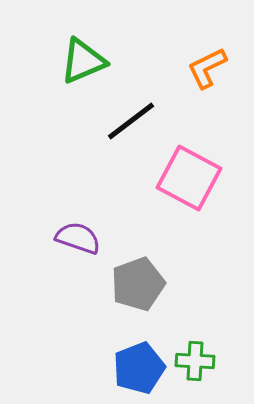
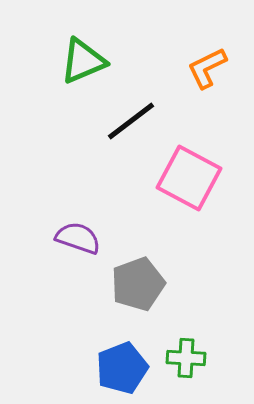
green cross: moved 9 px left, 3 px up
blue pentagon: moved 17 px left
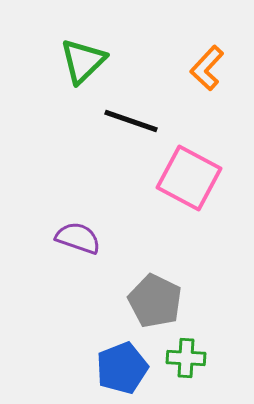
green triangle: rotated 21 degrees counterclockwise
orange L-shape: rotated 21 degrees counterclockwise
black line: rotated 56 degrees clockwise
gray pentagon: moved 17 px right, 17 px down; rotated 26 degrees counterclockwise
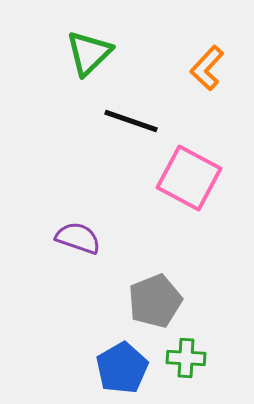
green triangle: moved 6 px right, 8 px up
gray pentagon: rotated 24 degrees clockwise
blue pentagon: rotated 9 degrees counterclockwise
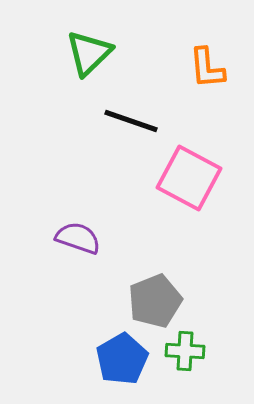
orange L-shape: rotated 48 degrees counterclockwise
green cross: moved 1 px left, 7 px up
blue pentagon: moved 9 px up
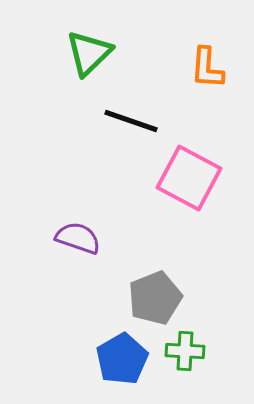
orange L-shape: rotated 9 degrees clockwise
gray pentagon: moved 3 px up
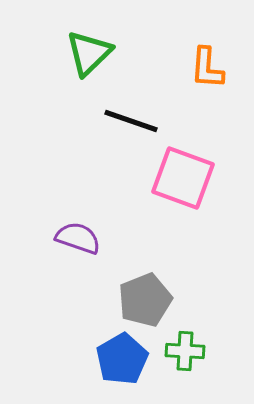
pink square: moved 6 px left; rotated 8 degrees counterclockwise
gray pentagon: moved 10 px left, 2 px down
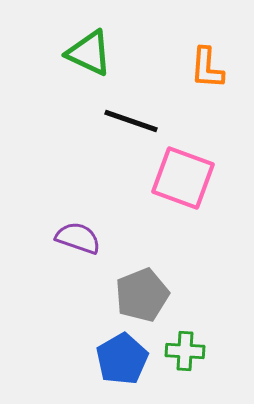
green triangle: rotated 51 degrees counterclockwise
gray pentagon: moved 3 px left, 5 px up
